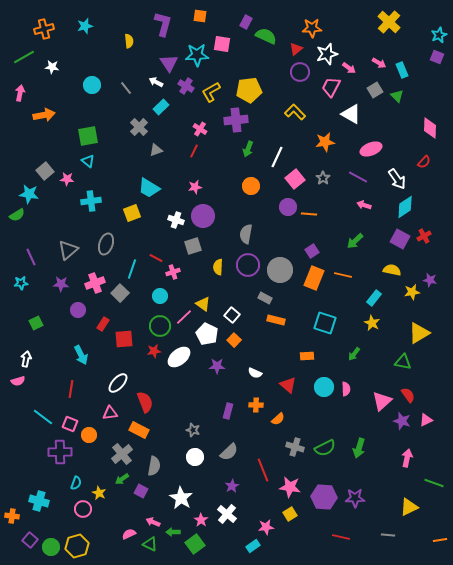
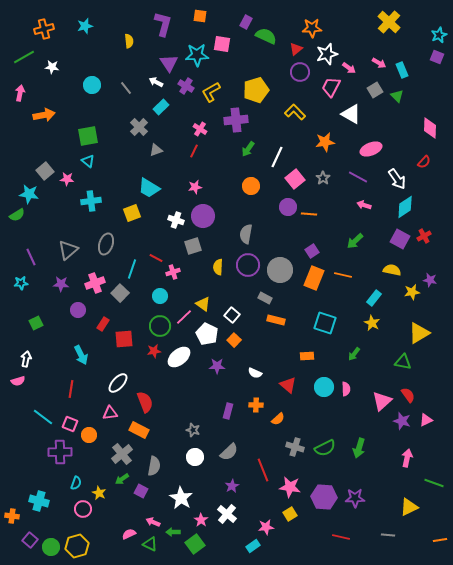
yellow pentagon at (249, 90): moved 7 px right; rotated 10 degrees counterclockwise
green arrow at (248, 149): rotated 14 degrees clockwise
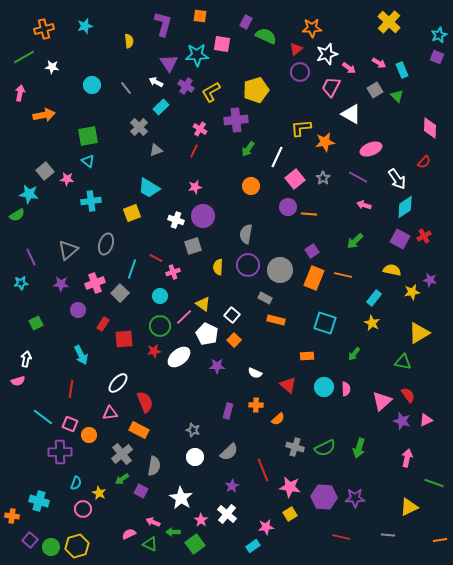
yellow L-shape at (295, 112): moved 6 px right, 16 px down; rotated 50 degrees counterclockwise
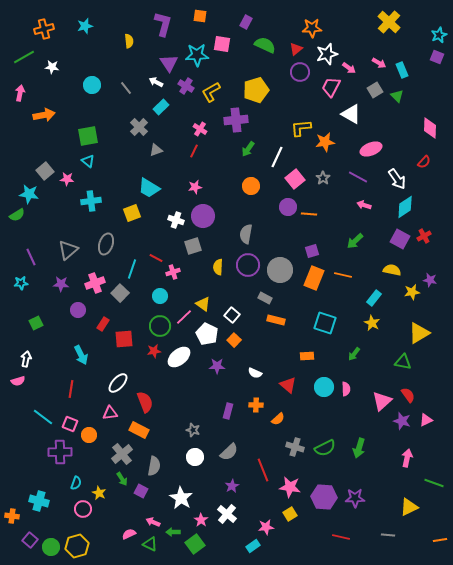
green semicircle at (266, 36): moved 1 px left, 9 px down
purple square at (312, 251): rotated 16 degrees clockwise
green arrow at (122, 479): rotated 88 degrees counterclockwise
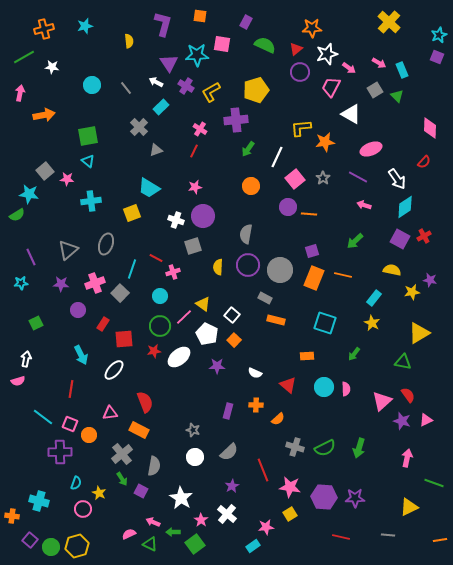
white ellipse at (118, 383): moved 4 px left, 13 px up
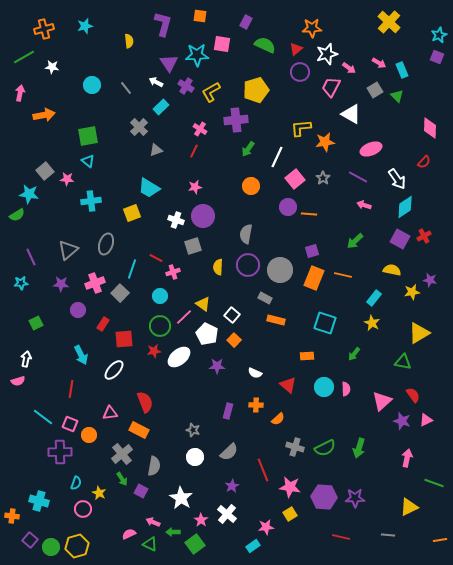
red semicircle at (408, 395): moved 5 px right
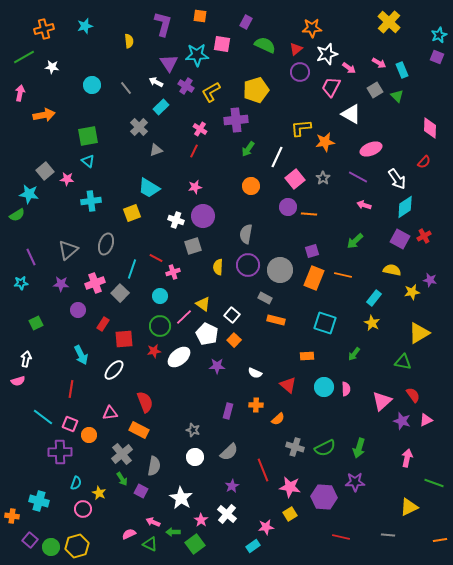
purple star at (355, 498): moved 16 px up
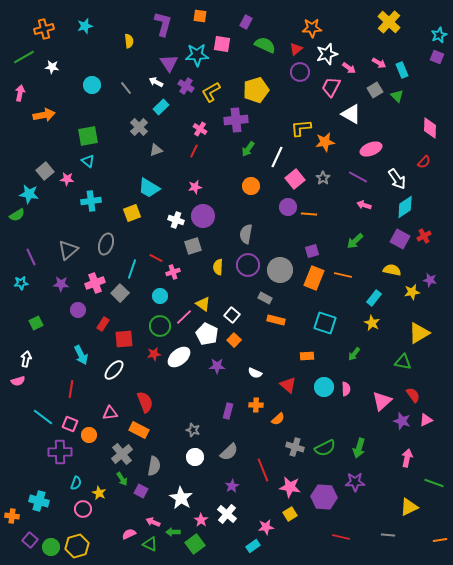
red star at (154, 351): moved 3 px down
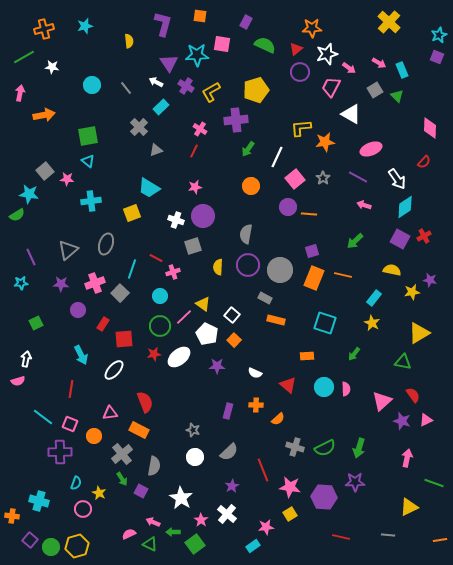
orange circle at (89, 435): moved 5 px right, 1 px down
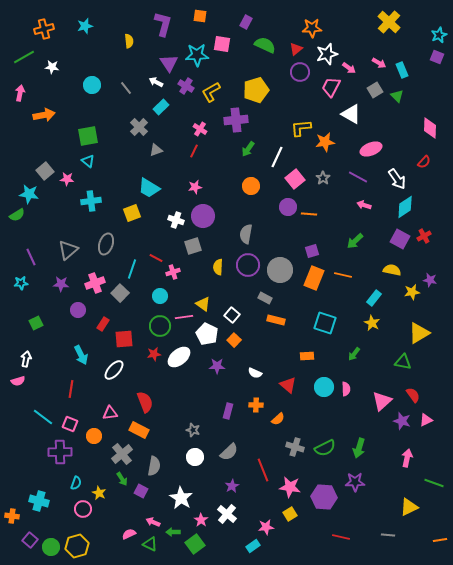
pink line at (184, 317): rotated 36 degrees clockwise
